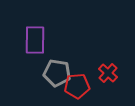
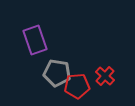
purple rectangle: rotated 20 degrees counterclockwise
red cross: moved 3 px left, 3 px down
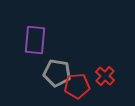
purple rectangle: rotated 24 degrees clockwise
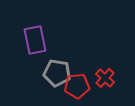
purple rectangle: rotated 16 degrees counterclockwise
red cross: moved 2 px down
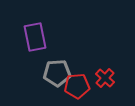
purple rectangle: moved 3 px up
gray pentagon: rotated 12 degrees counterclockwise
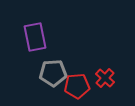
gray pentagon: moved 4 px left
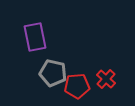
gray pentagon: rotated 16 degrees clockwise
red cross: moved 1 px right, 1 px down
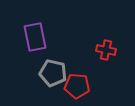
red cross: moved 29 px up; rotated 30 degrees counterclockwise
red pentagon: rotated 10 degrees clockwise
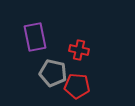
red cross: moved 27 px left
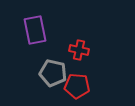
purple rectangle: moved 7 px up
